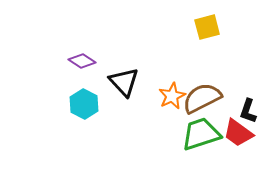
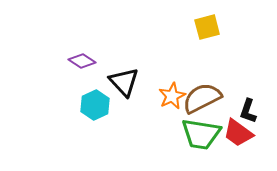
cyan hexagon: moved 11 px right, 1 px down; rotated 8 degrees clockwise
green trapezoid: rotated 153 degrees counterclockwise
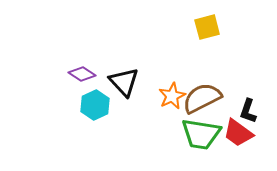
purple diamond: moved 13 px down
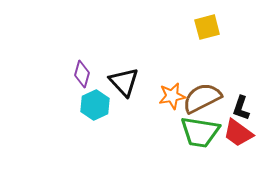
purple diamond: rotated 72 degrees clockwise
orange star: rotated 16 degrees clockwise
black L-shape: moved 7 px left, 3 px up
green trapezoid: moved 1 px left, 2 px up
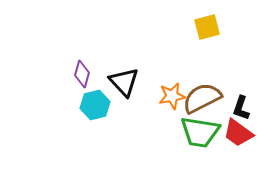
cyan hexagon: rotated 12 degrees clockwise
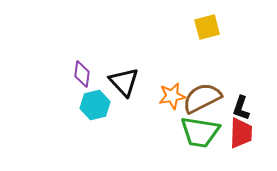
purple diamond: rotated 8 degrees counterclockwise
red trapezoid: moved 3 px right; rotated 124 degrees counterclockwise
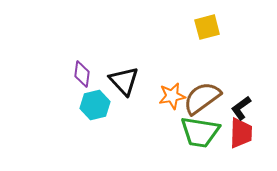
black triangle: moved 1 px up
brown semicircle: rotated 9 degrees counterclockwise
black L-shape: rotated 35 degrees clockwise
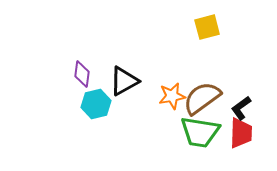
black triangle: rotated 44 degrees clockwise
cyan hexagon: moved 1 px right, 1 px up
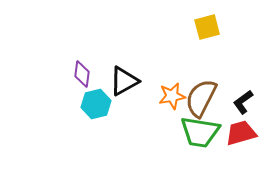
brown semicircle: moved 1 px left; rotated 27 degrees counterclockwise
black L-shape: moved 2 px right, 6 px up
red trapezoid: rotated 108 degrees counterclockwise
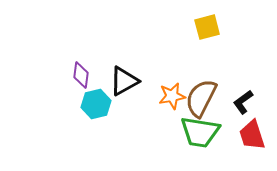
purple diamond: moved 1 px left, 1 px down
red trapezoid: moved 11 px right, 2 px down; rotated 92 degrees counterclockwise
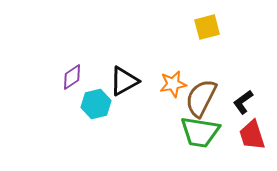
purple diamond: moved 9 px left, 2 px down; rotated 48 degrees clockwise
orange star: moved 1 px right, 12 px up
